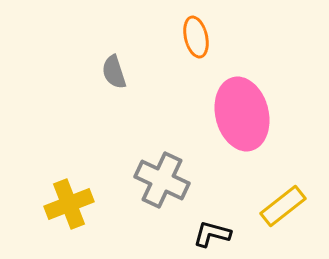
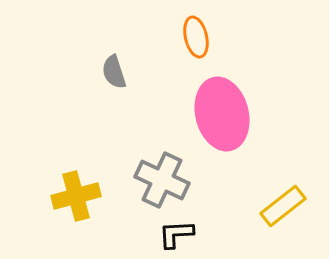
pink ellipse: moved 20 px left
yellow cross: moved 7 px right, 8 px up; rotated 6 degrees clockwise
black L-shape: moved 36 px left; rotated 18 degrees counterclockwise
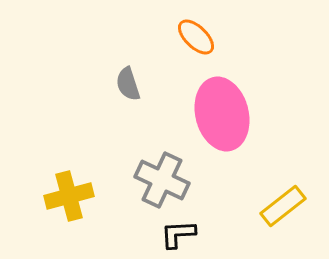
orange ellipse: rotated 33 degrees counterclockwise
gray semicircle: moved 14 px right, 12 px down
yellow cross: moved 7 px left
black L-shape: moved 2 px right
